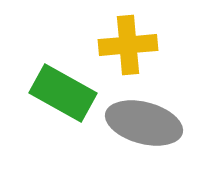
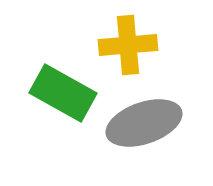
gray ellipse: rotated 34 degrees counterclockwise
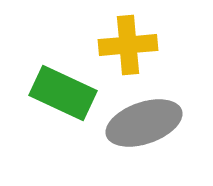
green rectangle: rotated 4 degrees counterclockwise
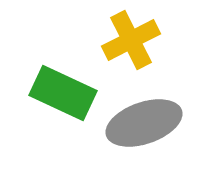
yellow cross: moved 3 px right, 5 px up; rotated 22 degrees counterclockwise
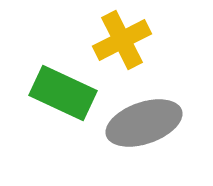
yellow cross: moved 9 px left
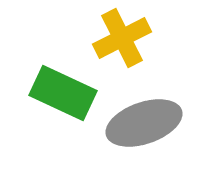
yellow cross: moved 2 px up
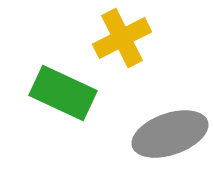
gray ellipse: moved 26 px right, 11 px down
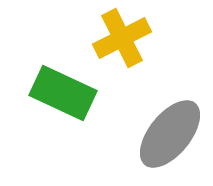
gray ellipse: rotated 32 degrees counterclockwise
